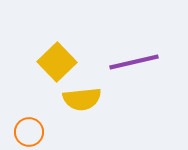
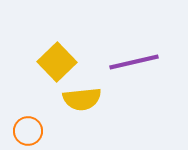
orange circle: moved 1 px left, 1 px up
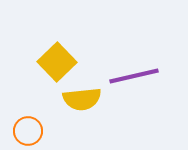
purple line: moved 14 px down
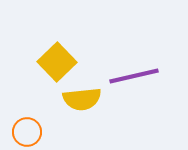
orange circle: moved 1 px left, 1 px down
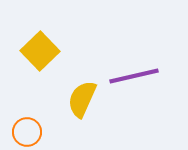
yellow square: moved 17 px left, 11 px up
yellow semicircle: rotated 120 degrees clockwise
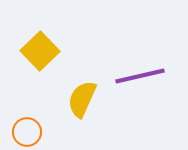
purple line: moved 6 px right
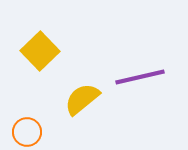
purple line: moved 1 px down
yellow semicircle: rotated 27 degrees clockwise
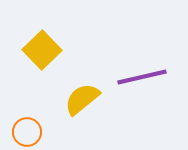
yellow square: moved 2 px right, 1 px up
purple line: moved 2 px right
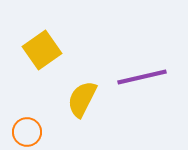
yellow square: rotated 9 degrees clockwise
yellow semicircle: rotated 24 degrees counterclockwise
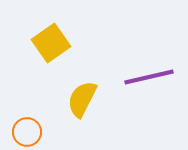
yellow square: moved 9 px right, 7 px up
purple line: moved 7 px right
